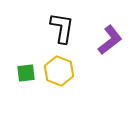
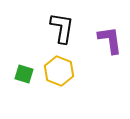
purple L-shape: rotated 60 degrees counterclockwise
green square: moved 2 px left, 1 px down; rotated 24 degrees clockwise
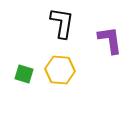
black L-shape: moved 5 px up
yellow hexagon: moved 1 px right, 1 px up; rotated 16 degrees counterclockwise
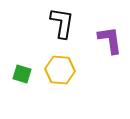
green square: moved 2 px left
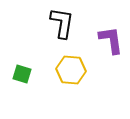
purple L-shape: moved 1 px right
yellow hexagon: moved 11 px right
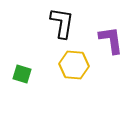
yellow hexagon: moved 3 px right, 5 px up
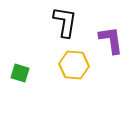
black L-shape: moved 3 px right, 1 px up
green square: moved 2 px left, 1 px up
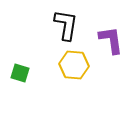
black L-shape: moved 1 px right, 3 px down
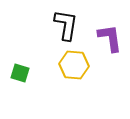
purple L-shape: moved 1 px left, 2 px up
